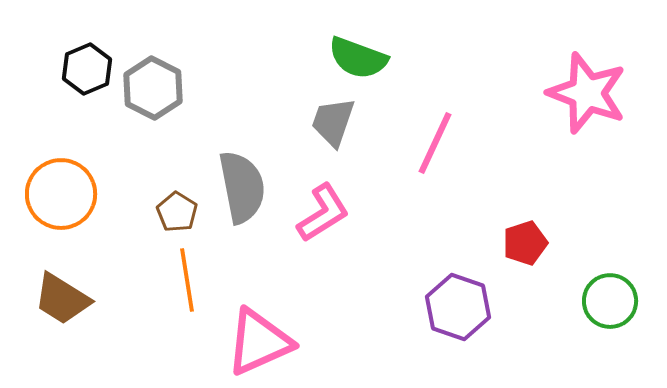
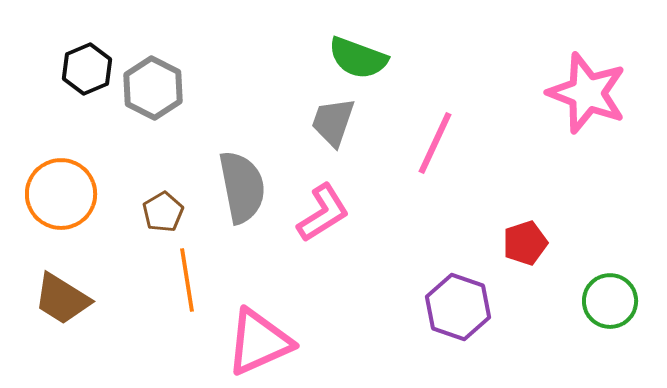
brown pentagon: moved 14 px left; rotated 9 degrees clockwise
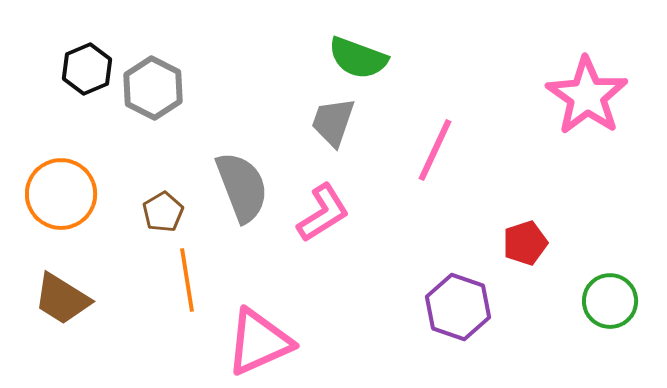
pink star: moved 3 px down; rotated 14 degrees clockwise
pink line: moved 7 px down
gray semicircle: rotated 10 degrees counterclockwise
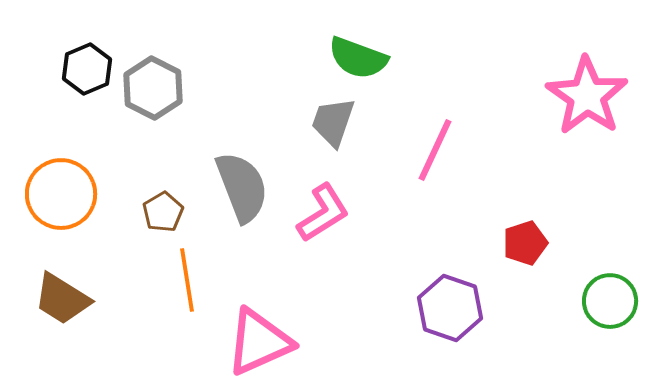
purple hexagon: moved 8 px left, 1 px down
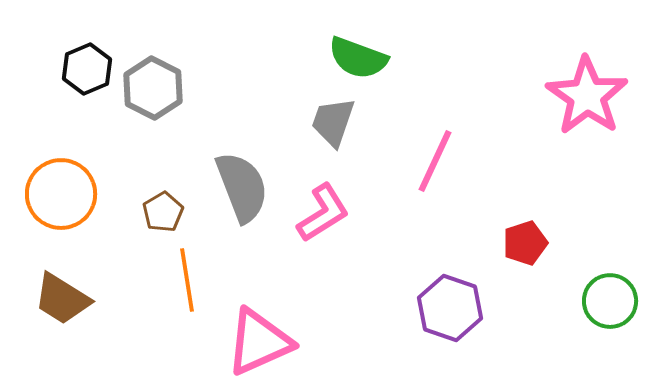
pink line: moved 11 px down
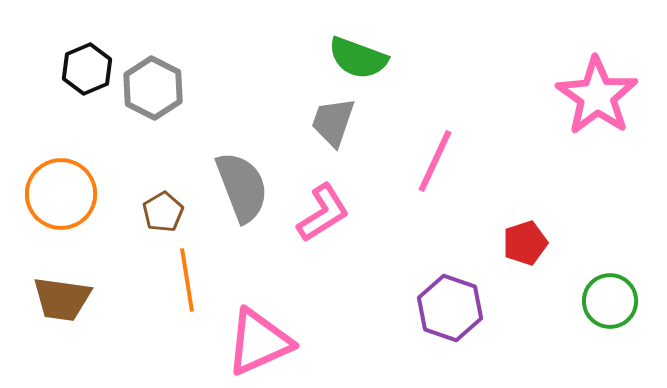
pink star: moved 10 px right
brown trapezoid: rotated 24 degrees counterclockwise
